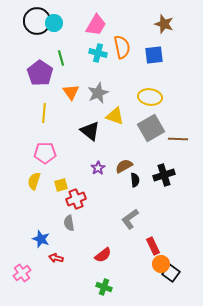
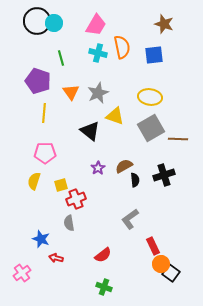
purple pentagon: moved 2 px left, 8 px down; rotated 15 degrees counterclockwise
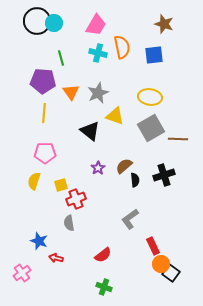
purple pentagon: moved 5 px right; rotated 15 degrees counterclockwise
brown semicircle: rotated 12 degrees counterclockwise
blue star: moved 2 px left, 2 px down
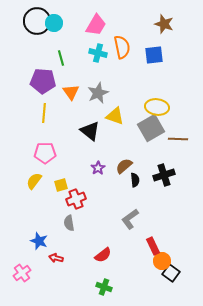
yellow ellipse: moved 7 px right, 10 px down
yellow semicircle: rotated 18 degrees clockwise
orange circle: moved 1 px right, 3 px up
